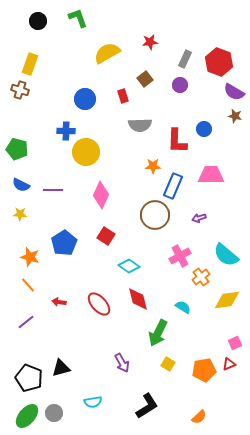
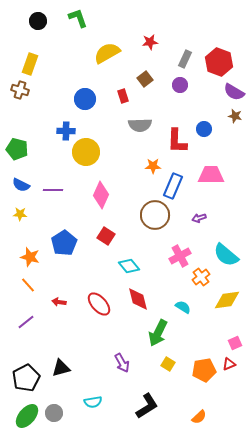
cyan diamond at (129, 266): rotated 15 degrees clockwise
black pentagon at (29, 378): moved 3 px left; rotated 24 degrees clockwise
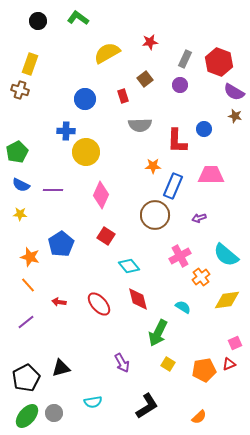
green L-shape at (78, 18): rotated 35 degrees counterclockwise
green pentagon at (17, 149): moved 3 px down; rotated 30 degrees clockwise
blue pentagon at (64, 243): moved 3 px left, 1 px down
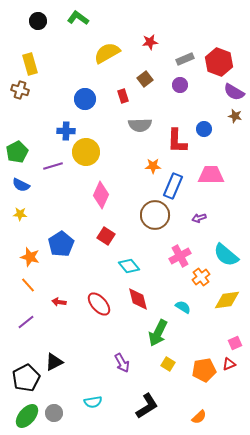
gray rectangle at (185, 59): rotated 42 degrees clockwise
yellow rectangle at (30, 64): rotated 35 degrees counterclockwise
purple line at (53, 190): moved 24 px up; rotated 18 degrees counterclockwise
black triangle at (61, 368): moved 7 px left, 6 px up; rotated 12 degrees counterclockwise
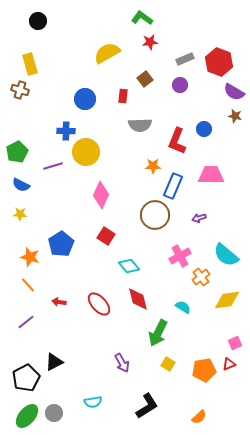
green L-shape at (78, 18): moved 64 px right
red rectangle at (123, 96): rotated 24 degrees clockwise
red L-shape at (177, 141): rotated 20 degrees clockwise
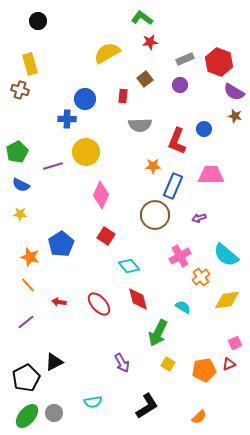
blue cross at (66, 131): moved 1 px right, 12 px up
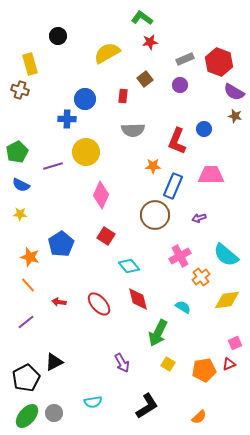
black circle at (38, 21): moved 20 px right, 15 px down
gray semicircle at (140, 125): moved 7 px left, 5 px down
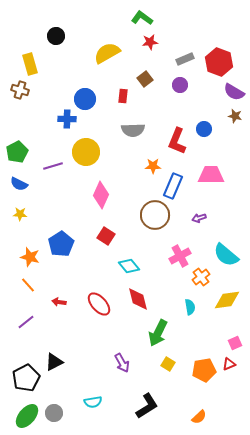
black circle at (58, 36): moved 2 px left
blue semicircle at (21, 185): moved 2 px left, 1 px up
cyan semicircle at (183, 307): moved 7 px right; rotated 49 degrees clockwise
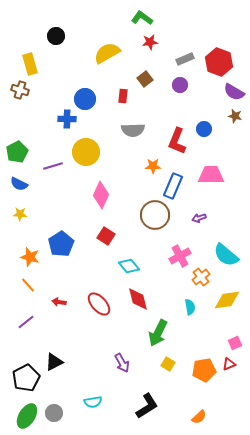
green ellipse at (27, 416): rotated 10 degrees counterclockwise
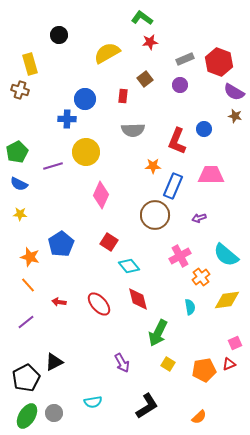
black circle at (56, 36): moved 3 px right, 1 px up
red square at (106, 236): moved 3 px right, 6 px down
